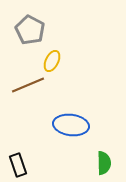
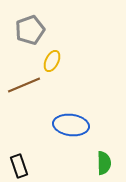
gray pentagon: rotated 24 degrees clockwise
brown line: moved 4 px left
black rectangle: moved 1 px right, 1 px down
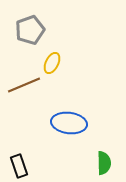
yellow ellipse: moved 2 px down
blue ellipse: moved 2 px left, 2 px up
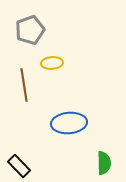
yellow ellipse: rotated 60 degrees clockwise
brown line: rotated 76 degrees counterclockwise
blue ellipse: rotated 12 degrees counterclockwise
black rectangle: rotated 25 degrees counterclockwise
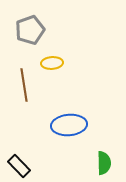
blue ellipse: moved 2 px down
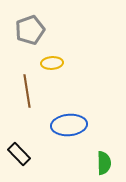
brown line: moved 3 px right, 6 px down
black rectangle: moved 12 px up
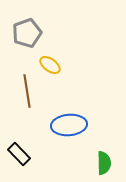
gray pentagon: moved 3 px left, 3 px down
yellow ellipse: moved 2 px left, 2 px down; rotated 40 degrees clockwise
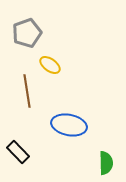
blue ellipse: rotated 16 degrees clockwise
black rectangle: moved 1 px left, 2 px up
green semicircle: moved 2 px right
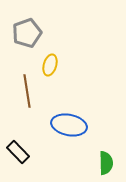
yellow ellipse: rotated 70 degrees clockwise
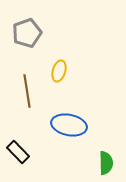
yellow ellipse: moved 9 px right, 6 px down
